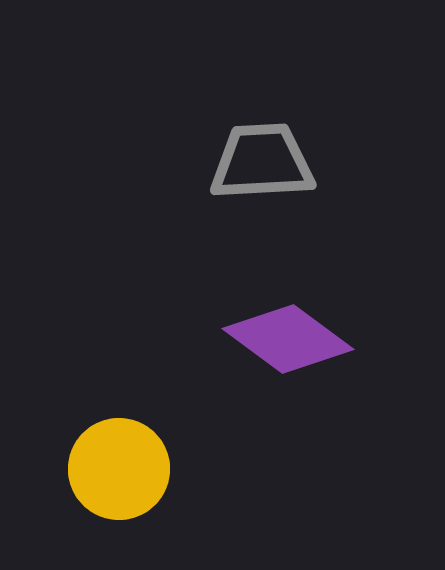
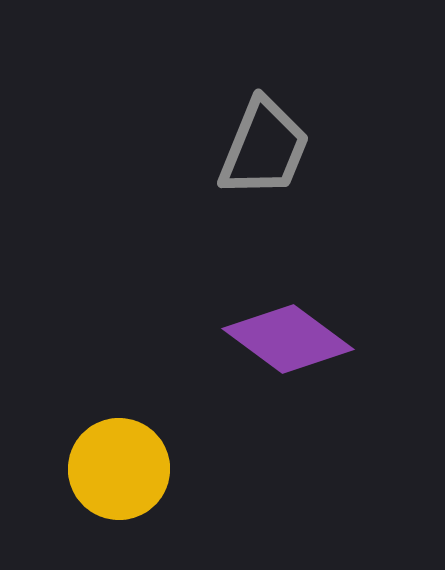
gray trapezoid: moved 2 px right, 14 px up; rotated 115 degrees clockwise
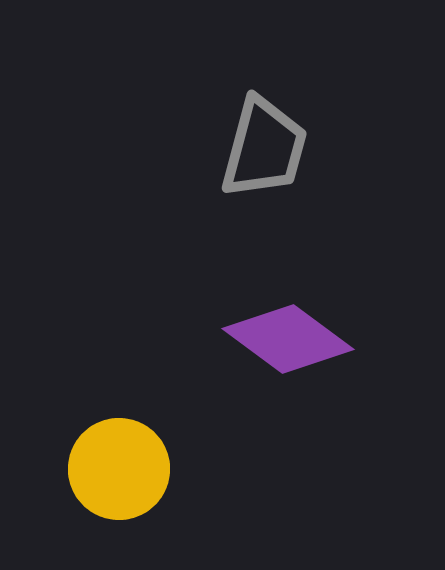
gray trapezoid: rotated 7 degrees counterclockwise
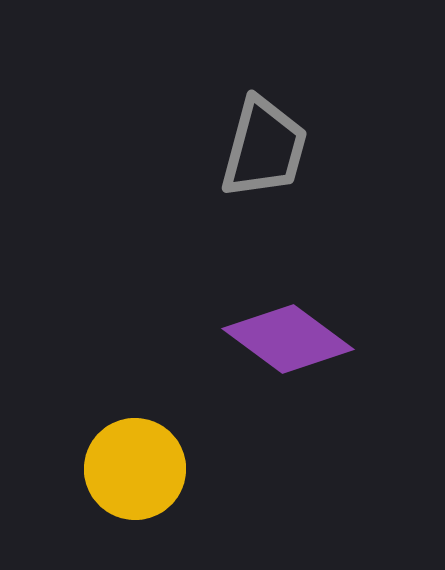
yellow circle: moved 16 px right
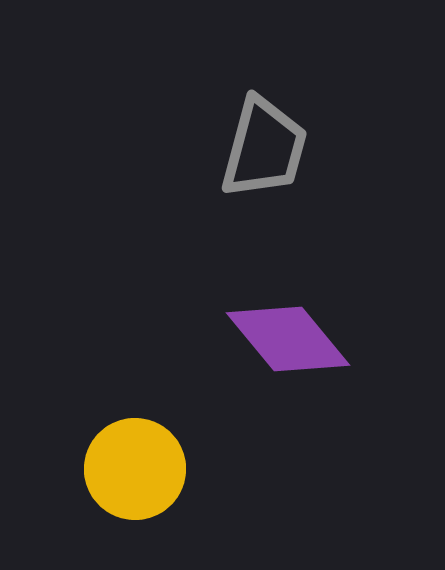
purple diamond: rotated 14 degrees clockwise
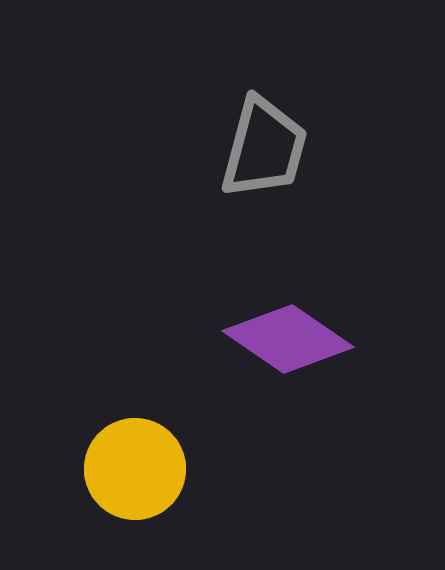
purple diamond: rotated 16 degrees counterclockwise
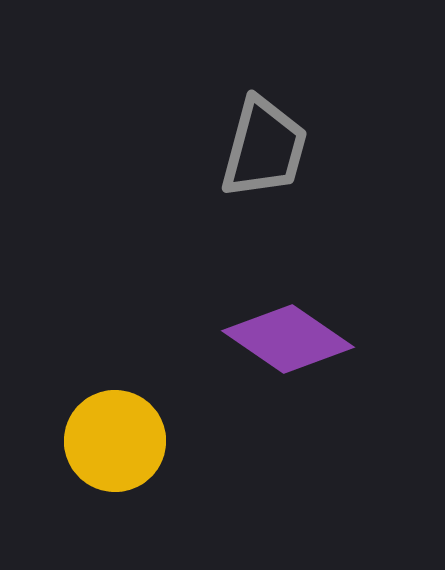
yellow circle: moved 20 px left, 28 px up
